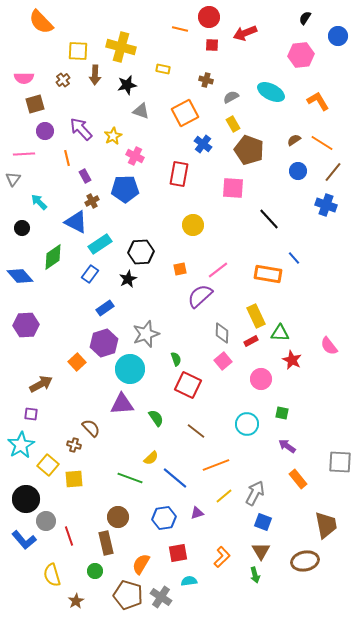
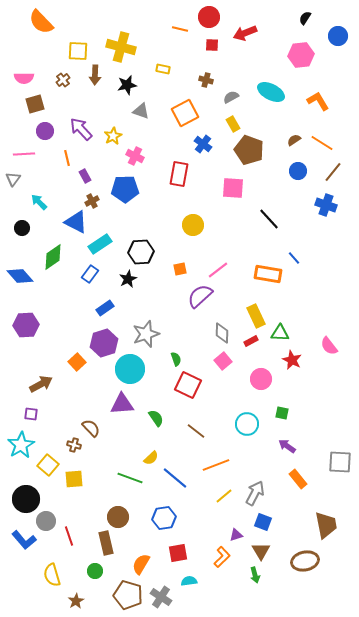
purple triangle at (197, 513): moved 39 px right, 22 px down
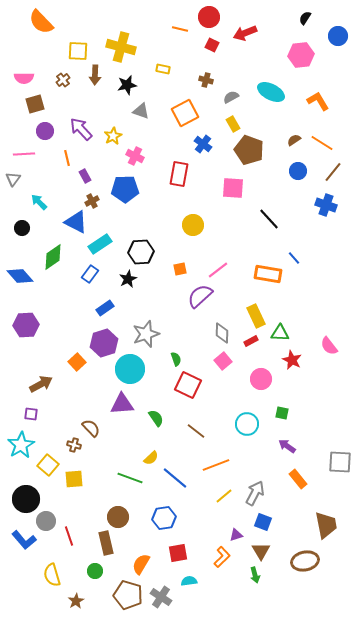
red square at (212, 45): rotated 24 degrees clockwise
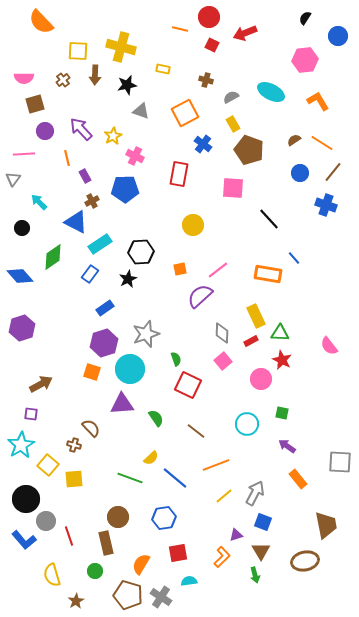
pink hexagon at (301, 55): moved 4 px right, 5 px down
blue circle at (298, 171): moved 2 px right, 2 px down
purple hexagon at (26, 325): moved 4 px left, 3 px down; rotated 15 degrees counterclockwise
red star at (292, 360): moved 10 px left
orange square at (77, 362): moved 15 px right, 10 px down; rotated 30 degrees counterclockwise
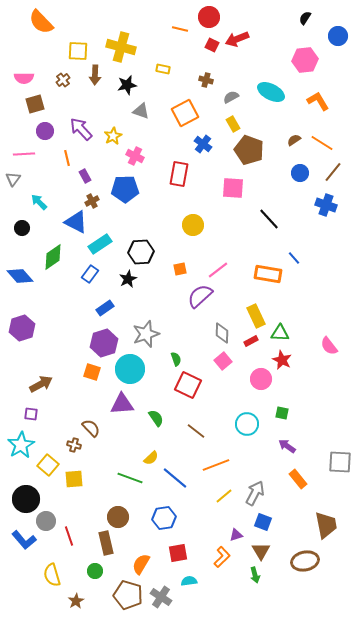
red arrow at (245, 33): moved 8 px left, 6 px down
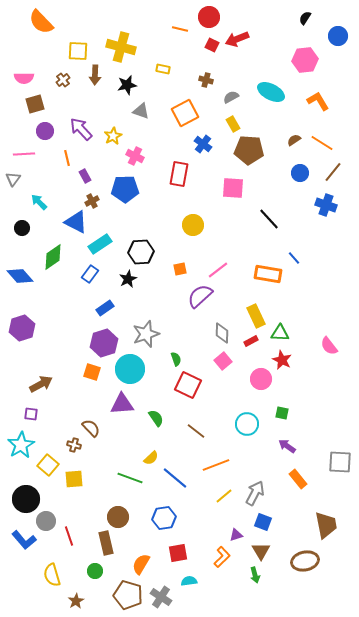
brown pentagon at (249, 150): rotated 16 degrees counterclockwise
